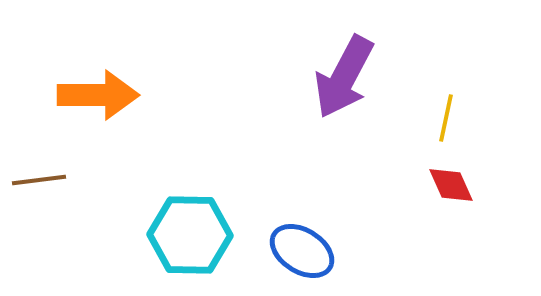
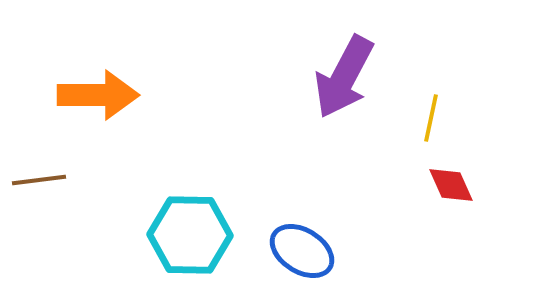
yellow line: moved 15 px left
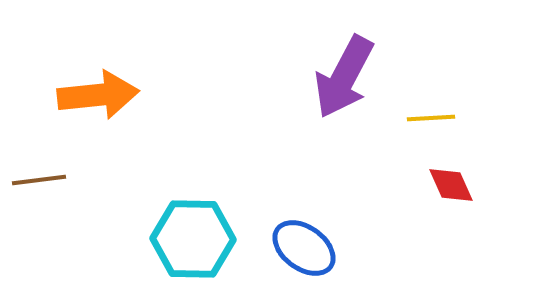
orange arrow: rotated 6 degrees counterclockwise
yellow line: rotated 75 degrees clockwise
cyan hexagon: moved 3 px right, 4 px down
blue ellipse: moved 2 px right, 3 px up; rotated 4 degrees clockwise
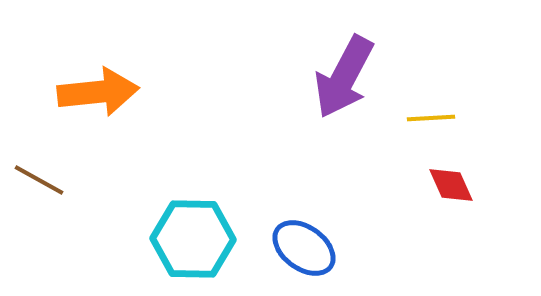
orange arrow: moved 3 px up
brown line: rotated 36 degrees clockwise
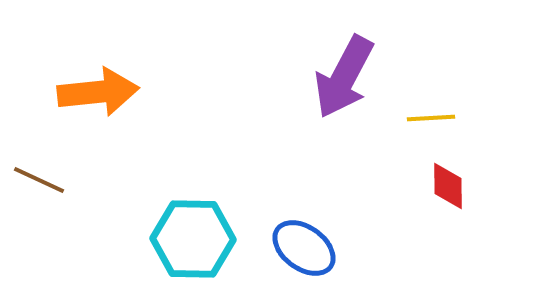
brown line: rotated 4 degrees counterclockwise
red diamond: moved 3 px left, 1 px down; rotated 24 degrees clockwise
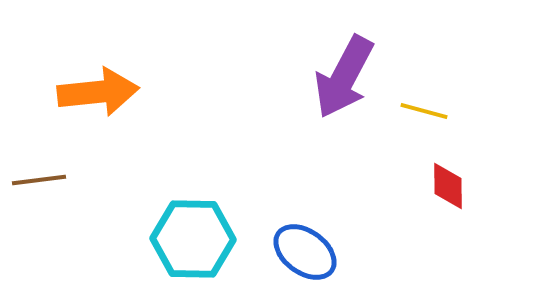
yellow line: moved 7 px left, 7 px up; rotated 18 degrees clockwise
brown line: rotated 32 degrees counterclockwise
blue ellipse: moved 1 px right, 4 px down
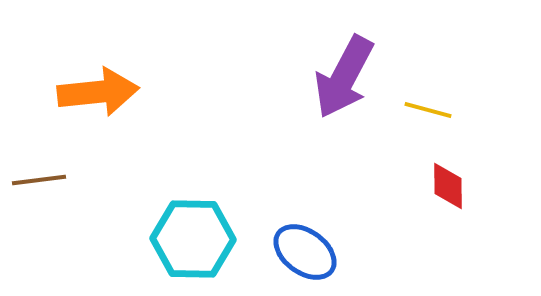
yellow line: moved 4 px right, 1 px up
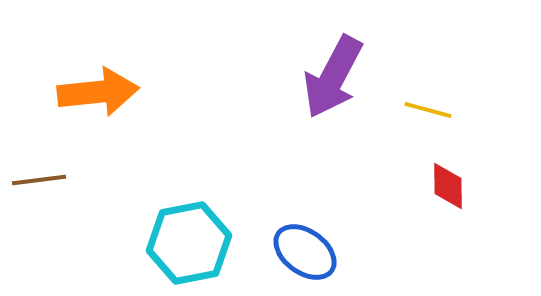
purple arrow: moved 11 px left
cyan hexagon: moved 4 px left, 4 px down; rotated 12 degrees counterclockwise
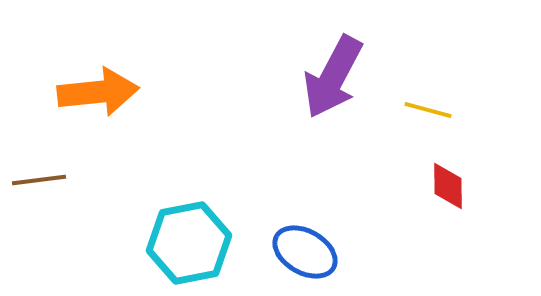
blue ellipse: rotated 6 degrees counterclockwise
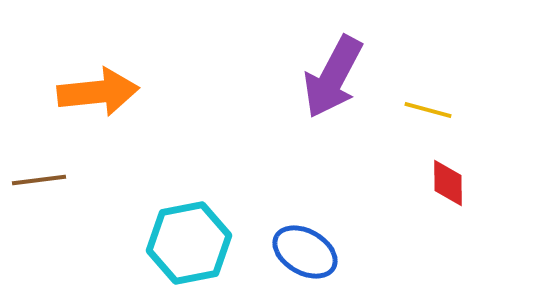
red diamond: moved 3 px up
